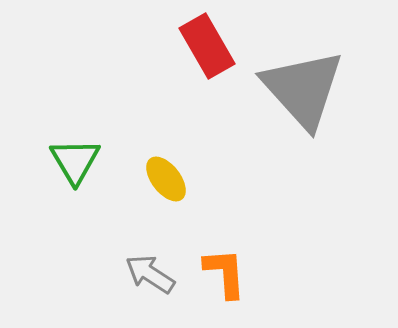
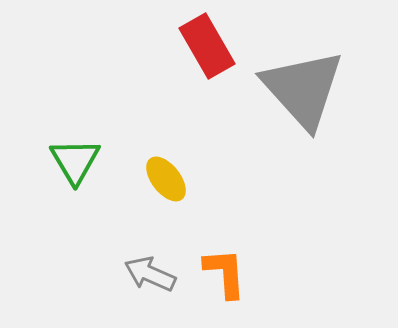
gray arrow: rotated 9 degrees counterclockwise
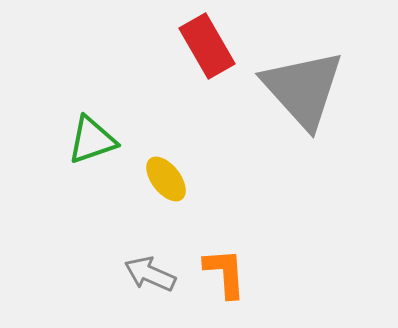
green triangle: moved 17 px right, 21 px up; rotated 42 degrees clockwise
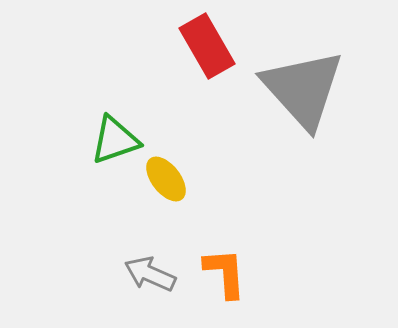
green triangle: moved 23 px right
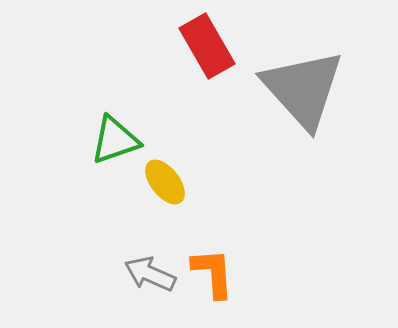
yellow ellipse: moved 1 px left, 3 px down
orange L-shape: moved 12 px left
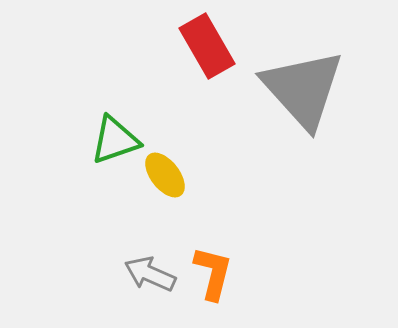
yellow ellipse: moved 7 px up
orange L-shape: rotated 18 degrees clockwise
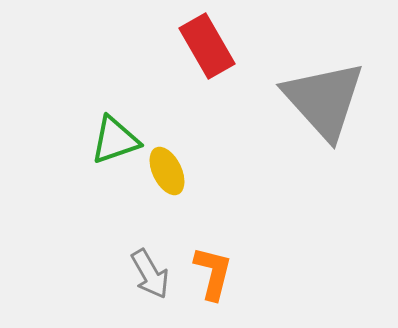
gray triangle: moved 21 px right, 11 px down
yellow ellipse: moved 2 px right, 4 px up; rotated 12 degrees clockwise
gray arrow: rotated 144 degrees counterclockwise
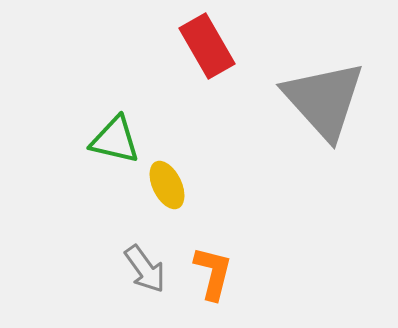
green triangle: rotated 32 degrees clockwise
yellow ellipse: moved 14 px down
gray arrow: moved 5 px left, 5 px up; rotated 6 degrees counterclockwise
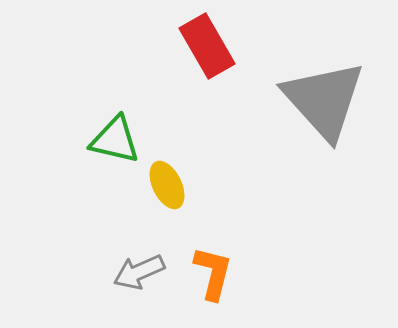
gray arrow: moved 6 px left, 3 px down; rotated 102 degrees clockwise
